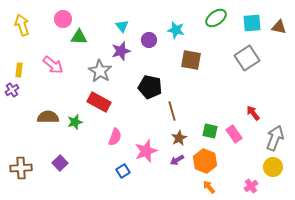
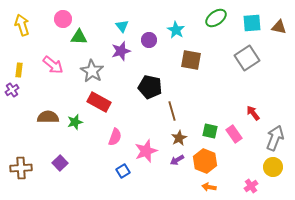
cyan star: rotated 18 degrees clockwise
gray star: moved 8 px left
orange arrow: rotated 40 degrees counterclockwise
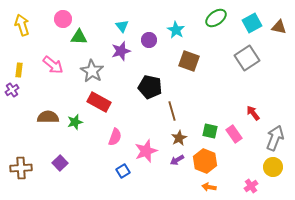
cyan square: rotated 24 degrees counterclockwise
brown square: moved 2 px left, 1 px down; rotated 10 degrees clockwise
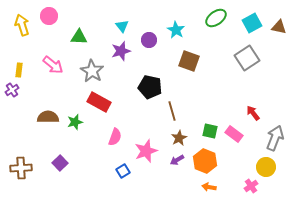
pink circle: moved 14 px left, 3 px up
pink rectangle: rotated 18 degrees counterclockwise
yellow circle: moved 7 px left
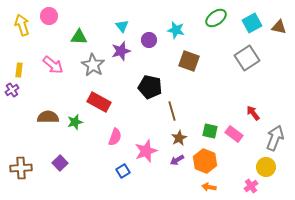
cyan star: rotated 18 degrees counterclockwise
gray star: moved 1 px right, 6 px up
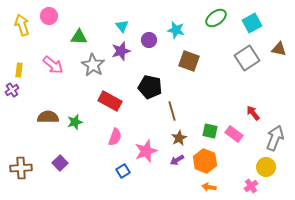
brown triangle: moved 22 px down
red rectangle: moved 11 px right, 1 px up
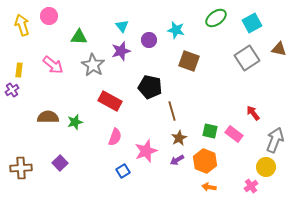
gray arrow: moved 2 px down
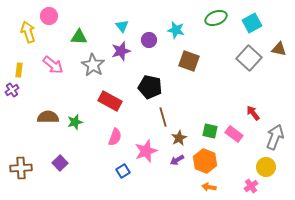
green ellipse: rotated 15 degrees clockwise
yellow arrow: moved 6 px right, 7 px down
gray square: moved 2 px right; rotated 15 degrees counterclockwise
brown line: moved 9 px left, 6 px down
gray arrow: moved 3 px up
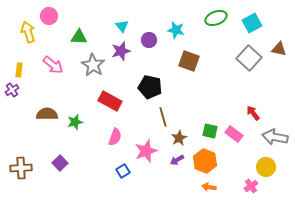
brown semicircle: moved 1 px left, 3 px up
gray arrow: rotated 100 degrees counterclockwise
